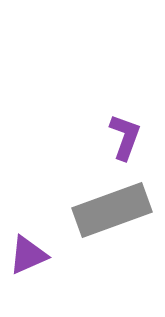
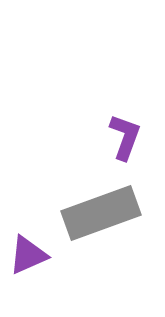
gray rectangle: moved 11 px left, 3 px down
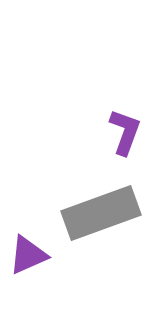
purple L-shape: moved 5 px up
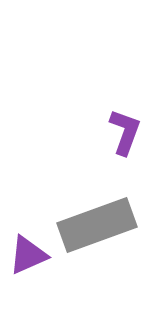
gray rectangle: moved 4 px left, 12 px down
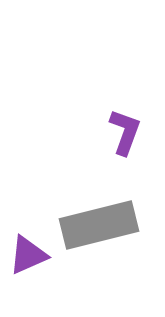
gray rectangle: moved 2 px right; rotated 6 degrees clockwise
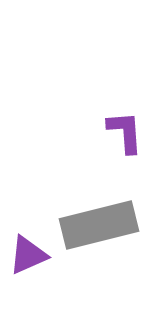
purple L-shape: rotated 24 degrees counterclockwise
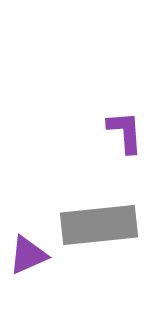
gray rectangle: rotated 8 degrees clockwise
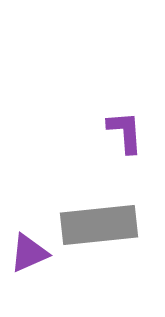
purple triangle: moved 1 px right, 2 px up
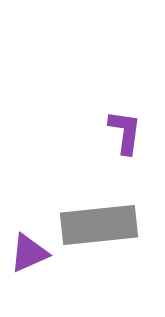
purple L-shape: rotated 12 degrees clockwise
